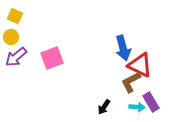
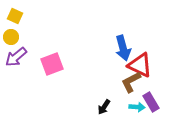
pink square: moved 6 px down
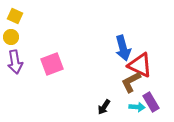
purple arrow: moved 1 px left, 5 px down; rotated 60 degrees counterclockwise
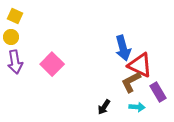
pink square: rotated 25 degrees counterclockwise
purple rectangle: moved 7 px right, 10 px up
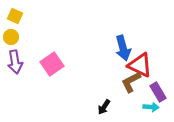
pink square: rotated 10 degrees clockwise
cyan arrow: moved 14 px right
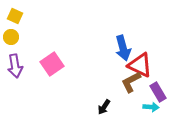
purple arrow: moved 4 px down
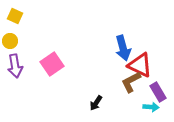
yellow circle: moved 1 px left, 4 px down
black arrow: moved 8 px left, 4 px up
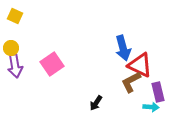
yellow circle: moved 1 px right, 7 px down
purple rectangle: rotated 18 degrees clockwise
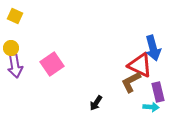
blue arrow: moved 30 px right
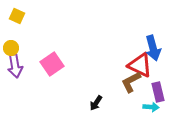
yellow square: moved 2 px right
